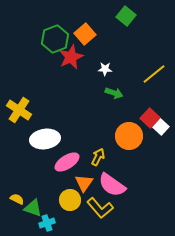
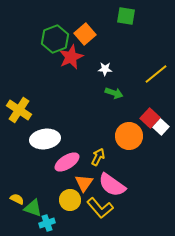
green square: rotated 30 degrees counterclockwise
yellow line: moved 2 px right
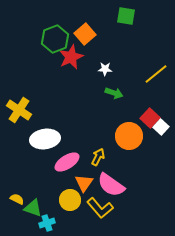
pink semicircle: moved 1 px left
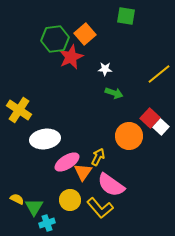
green hexagon: rotated 12 degrees clockwise
yellow line: moved 3 px right
orange triangle: moved 1 px left, 11 px up
green triangle: moved 1 px right, 1 px up; rotated 42 degrees clockwise
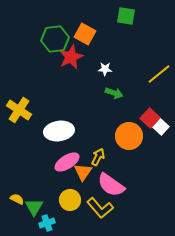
orange square: rotated 20 degrees counterclockwise
white ellipse: moved 14 px right, 8 px up
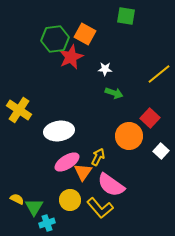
white square: moved 24 px down
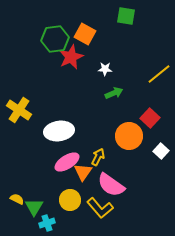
green arrow: rotated 42 degrees counterclockwise
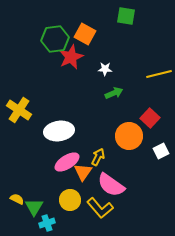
yellow line: rotated 25 degrees clockwise
white square: rotated 21 degrees clockwise
